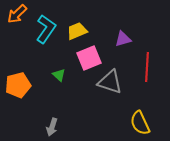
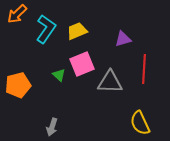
pink square: moved 7 px left, 6 px down
red line: moved 3 px left, 2 px down
gray triangle: rotated 16 degrees counterclockwise
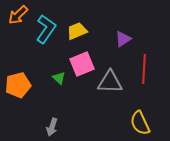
orange arrow: moved 1 px right, 1 px down
purple triangle: rotated 18 degrees counterclockwise
green triangle: moved 3 px down
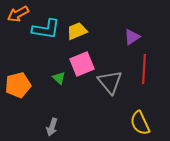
orange arrow: moved 1 px up; rotated 15 degrees clockwise
cyan L-shape: rotated 64 degrees clockwise
purple triangle: moved 9 px right, 2 px up
gray triangle: rotated 48 degrees clockwise
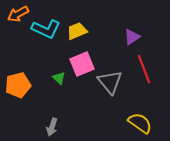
cyan L-shape: rotated 16 degrees clockwise
red line: rotated 24 degrees counterclockwise
yellow semicircle: rotated 150 degrees clockwise
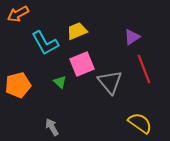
cyan L-shape: moved 1 px left, 14 px down; rotated 36 degrees clockwise
green triangle: moved 1 px right, 4 px down
gray arrow: rotated 132 degrees clockwise
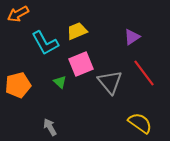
pink square: moved 1 px left
red line: moved 4 px down; rotated 16 degrees counterclockwise
gray arrow: moved 2 px left
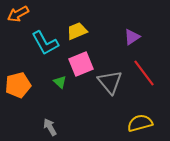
yellow semicircle: rotated 50 degrees counterclockwise
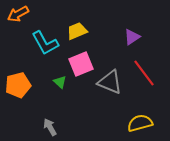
gray triangle: rotated 28 degrees counterclockwise
